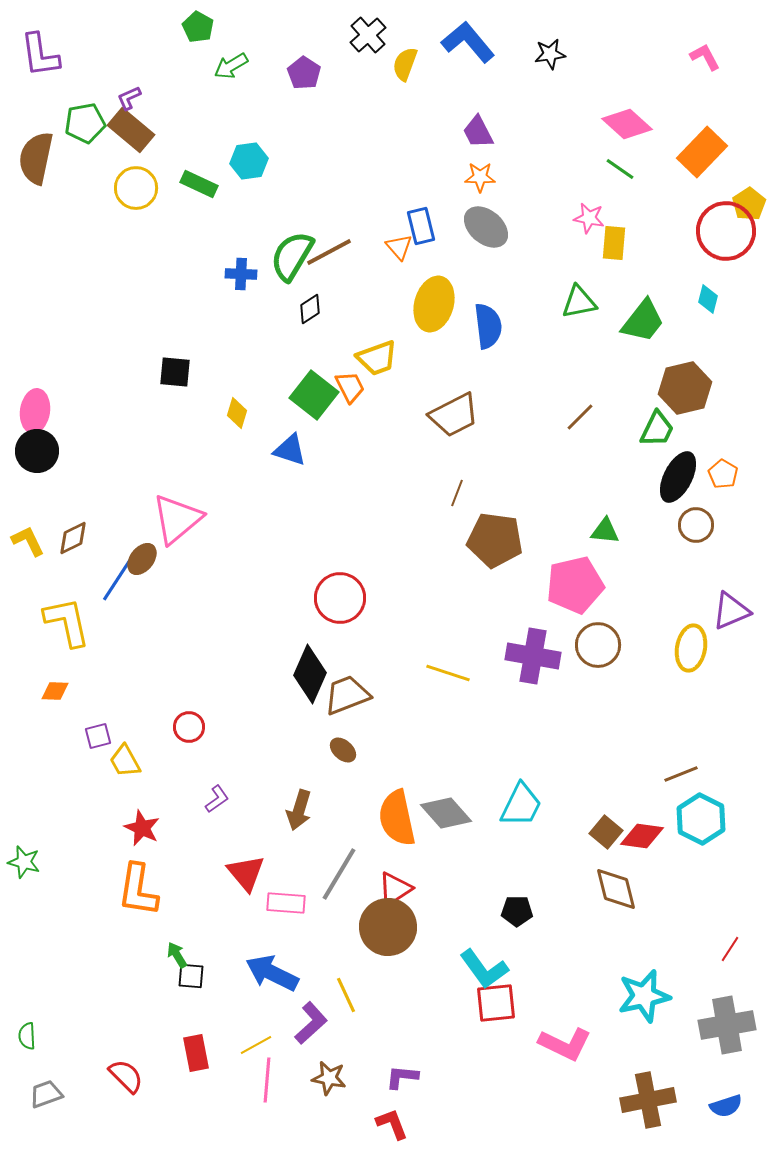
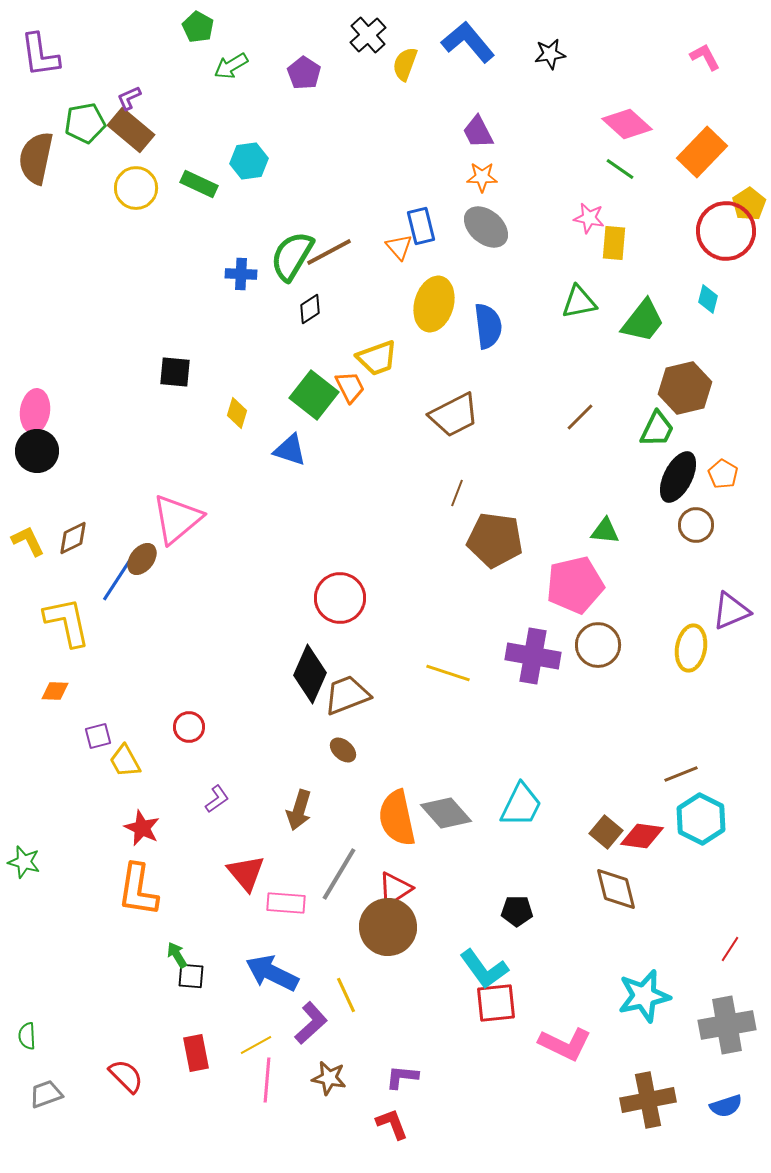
orange star at (480, 177): moved 2 px right
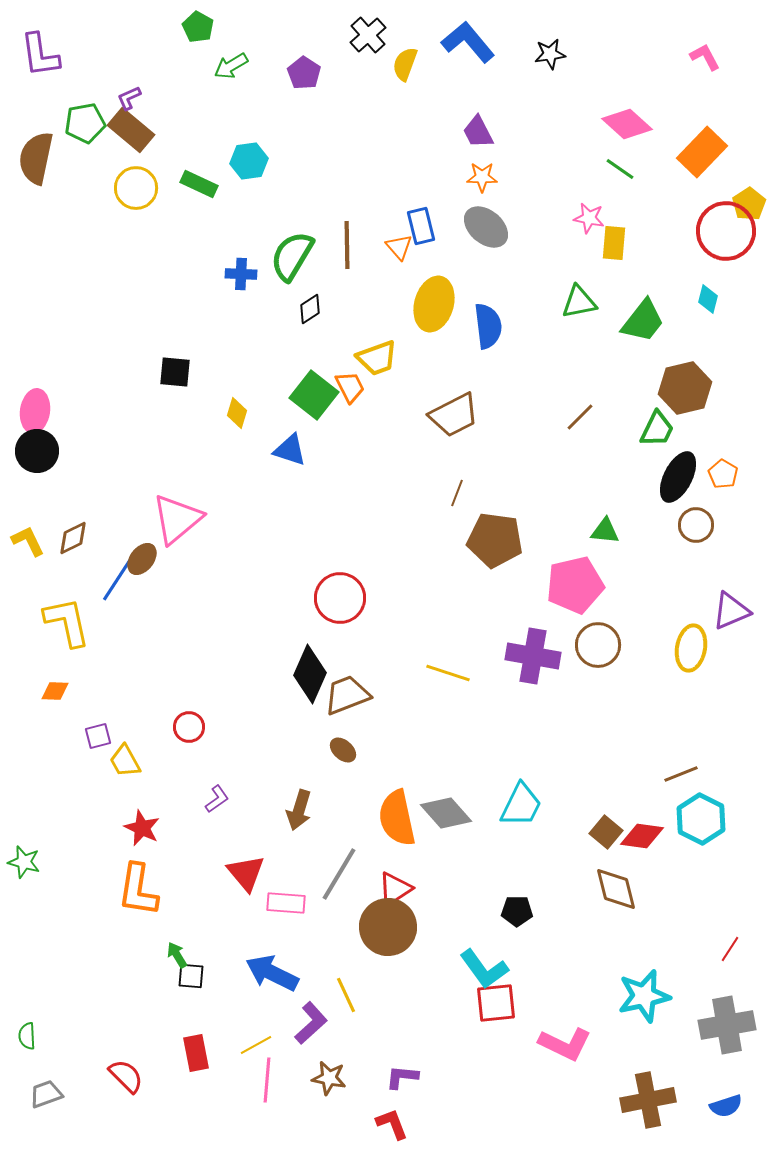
brown line at (329, 252): moved 18 px right, 7 px up; rotated 63 degrees counterclockwise
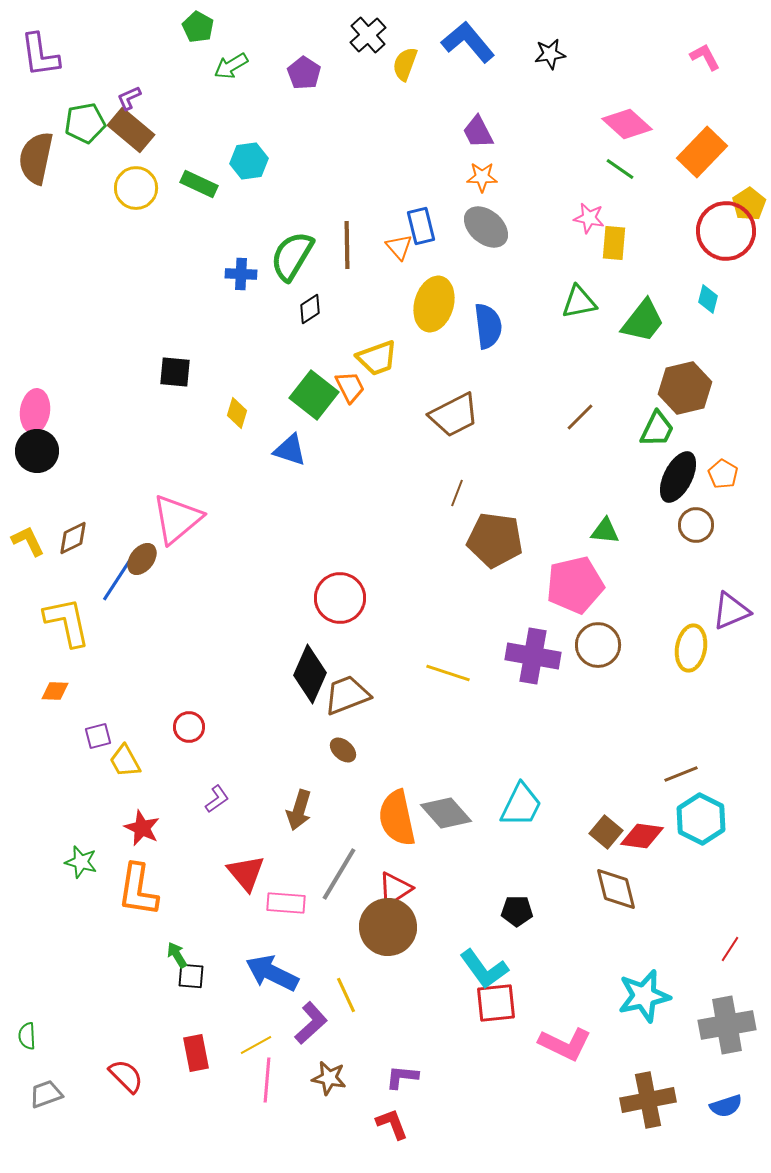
green star at (24, 862): moved 57 px right
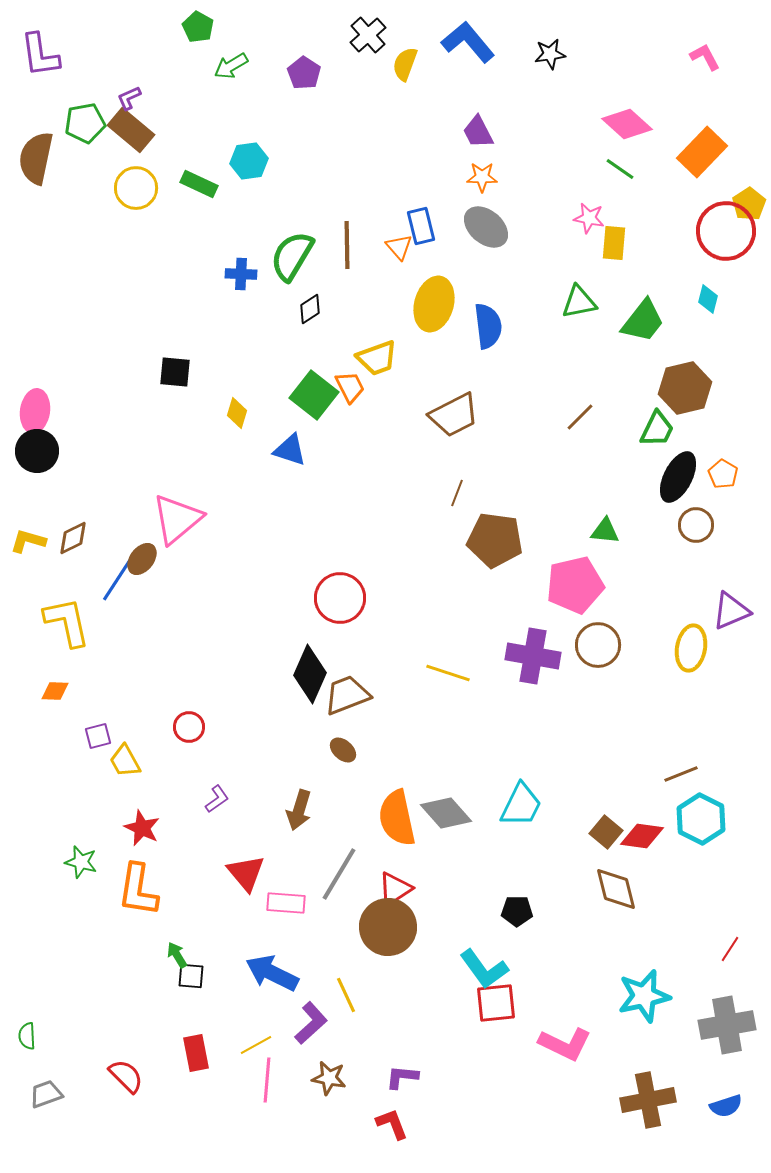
yellow L-shape at (28, 541): rotated 48 degrees counterclockwise
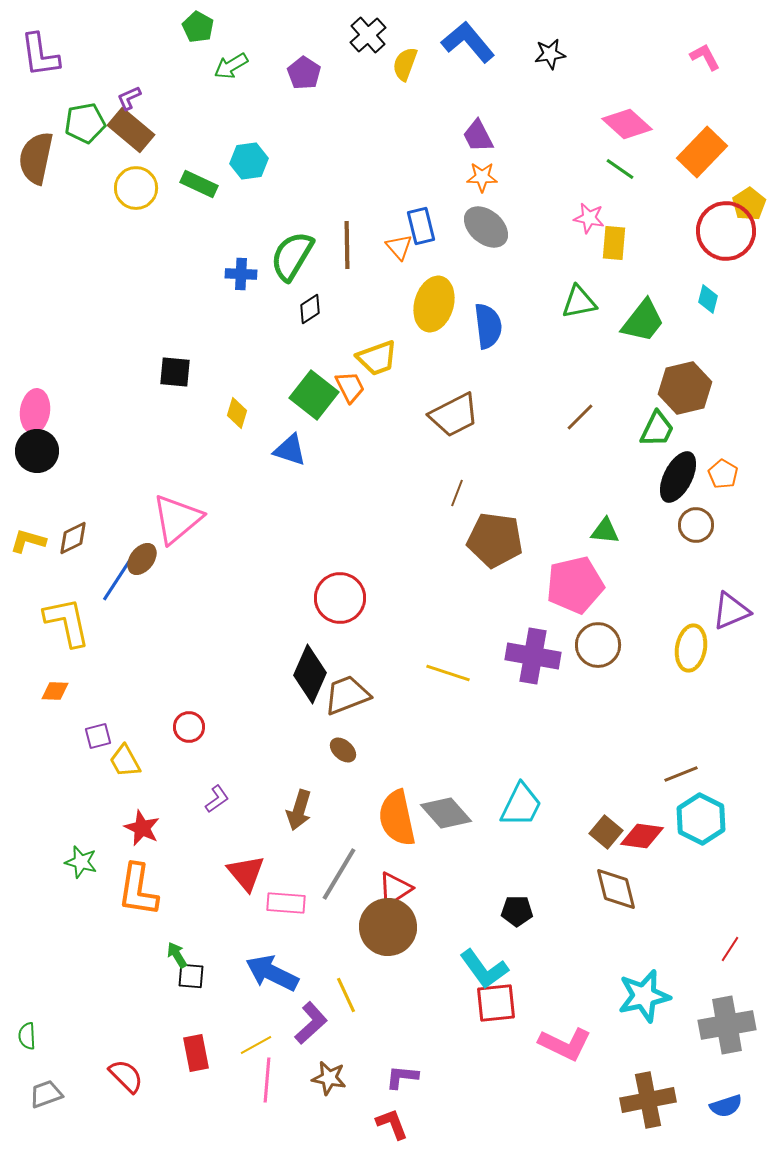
purple trapezoid at (478, 132): moved 4 px down
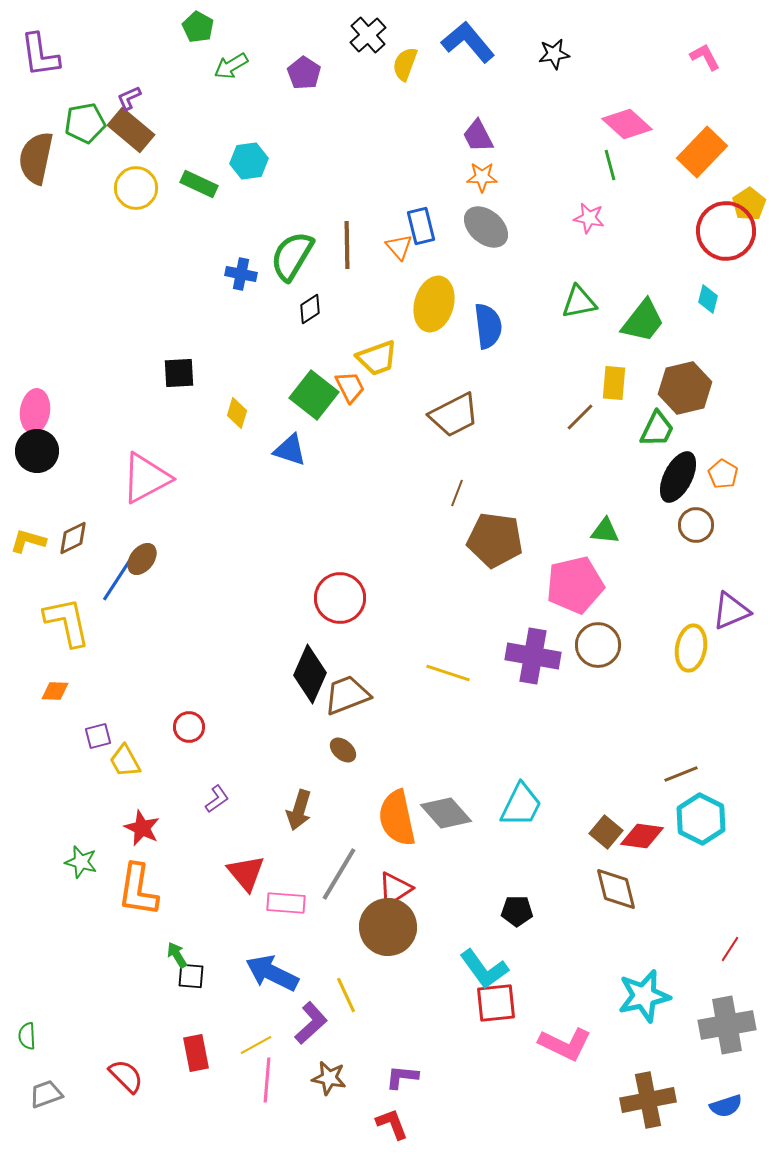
black star at (550, 54): moved 4 px right
green line at (620, 169): moved 10 px left, 4 px up; rotated 40 degrees clockwise
yellow rectangle at (614, 243): moved 140 px down
blue cross at (241, 274): rotated 8 degrees clockwise
black square at (175, 372): moved 4 px right, 1 px down; rotated 8 degrees counterclockwise
pink triangle at (177, 519): moved 31 px left, 41 px up; rotated 12 degrees clockwise
